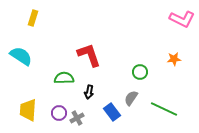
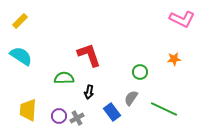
yellow rectangle: moved 13 px left, 3 px down; rotated 28 degrees clockwise
purple circle: moved 3 px down
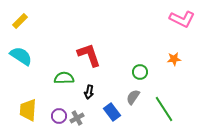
gray semicircle: moved 2 px right, 1 px up
green line: rotated 32 degrees clockwise
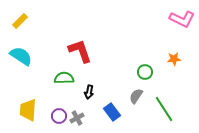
red L-shape: moved 9 px left, 4 px up
green circle: moved 5 px right
gray semicircle: moved 3 px right, 1 px up
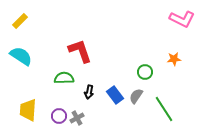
blue rectangle: moved 3 px right, 17 px up
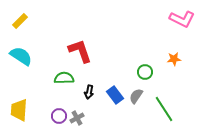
yellow trapezoid: moved 9 px left
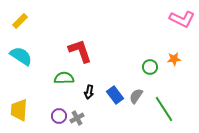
green circle: moved 5 px right, 5 px up
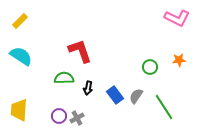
pink L-shape: moved 5 px left, 1 px up
orange star: moved 5 px right, 1 px down
black arrow: moved 1 px left, 4 px up
green line: moved 2 px up
